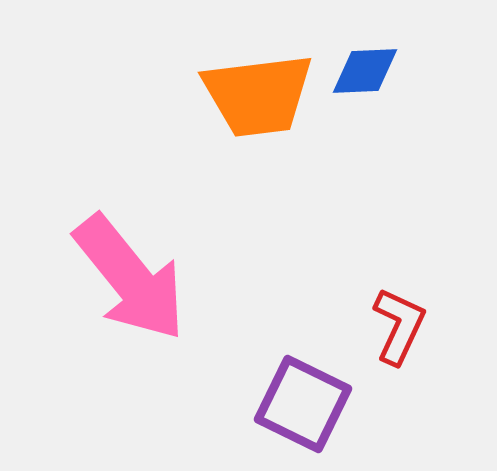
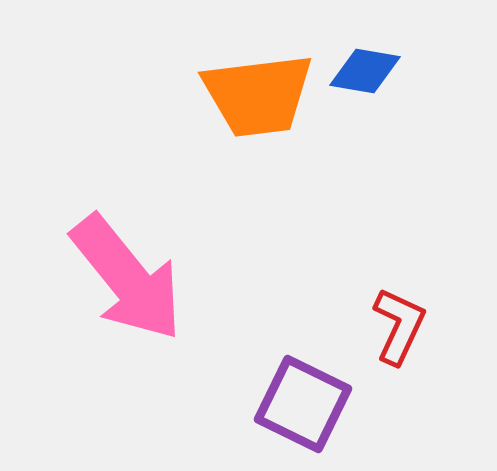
blue diamond: rotated 12 degrees clockwise
pink arrow: moved 3 px left
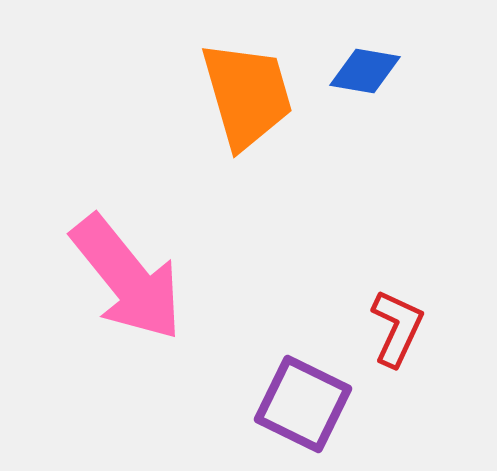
orange trapezoid: moved 11 px left; rotated 99 degrees counterclockwise
red L-shape: moved 2 px left, 2 px down
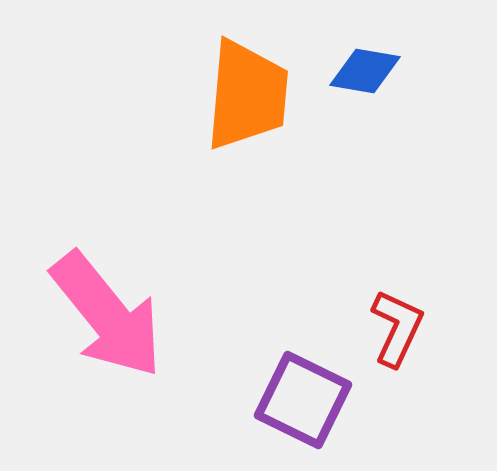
orange trapezoid: rotated 21 degrees clockwise
pink arrow: moved 20 px left, 37 px down
purple square: moved 4 px up
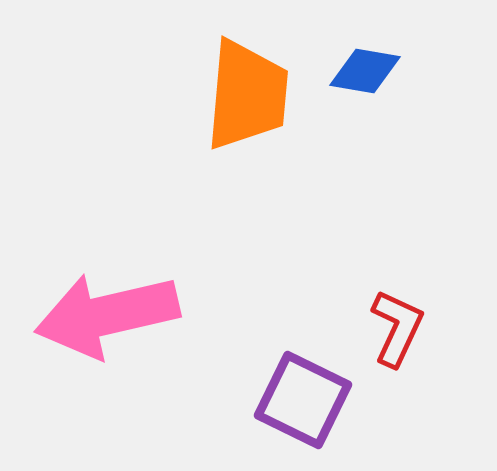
pink arrow: rotated 116 degrees clockwise
